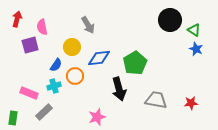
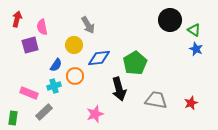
yellow circle: moved 2 px right, 2 px up
red star: rotated 16 degrees counterclockwise
pink star: moved 2 px left, 3 px up
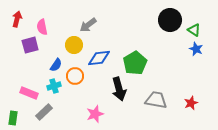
gray arrow: rotated 84 degrees clockwise
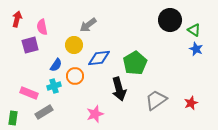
gray trapezoid: rotated 45 degrees counterclockwise
gray rectangle: rotated 12 degrees clockwise
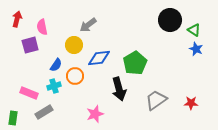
red star: rotated 24 degrees clockwise
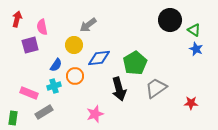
gray trapezoid: moved 12 px up
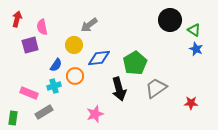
gray arrow: moved 1 px right
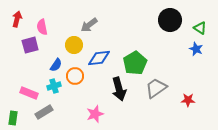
green triangle: moved 6 px right, 2 px up
red star: moved 3 px left, 3 px up
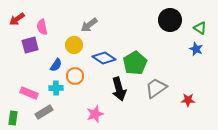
red arrow: rotated 140 degrees counterclockwise
blue diamond: moved 5 px right; rotated 40 degrees clockwise
cyan cross: moved 2 px right, 2 px down; rotated 16 degrees clockwise
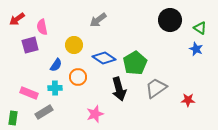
gray arrow: moved 9 px right, 5 px up
orange circle: moved 3 px right, 1 px down
cyan cross: moved 1 px left
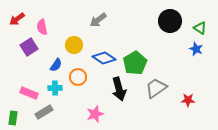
black circle: moved 1 px down
purple square: moved 1 px left, 2 px down; rotated 18 degrees counterclockwise
